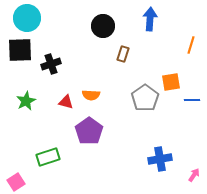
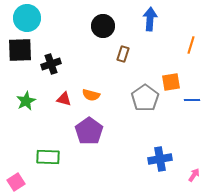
orange semicircle: rotated 12 degrees clockwise
red triangle: moved 2 px left, 3 px up
green rectangle: rotated 20 degrees clockwise
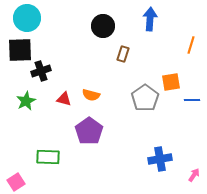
black cross: moved 10 px left, 7 px down
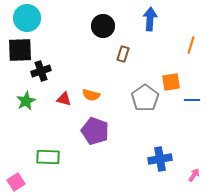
purple pentagon: moved 6 px right; rotated 16 degrees counterclockwise
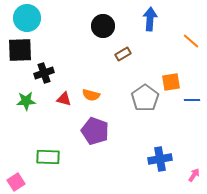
orange line: moved 4 px up; rotated 66 degrees counterclockwise
brown rectangle: rotated 42 degrees clockwise
black cross: moved 3 px right, 2 px down
green star: rotated 24 degrees clockwise
